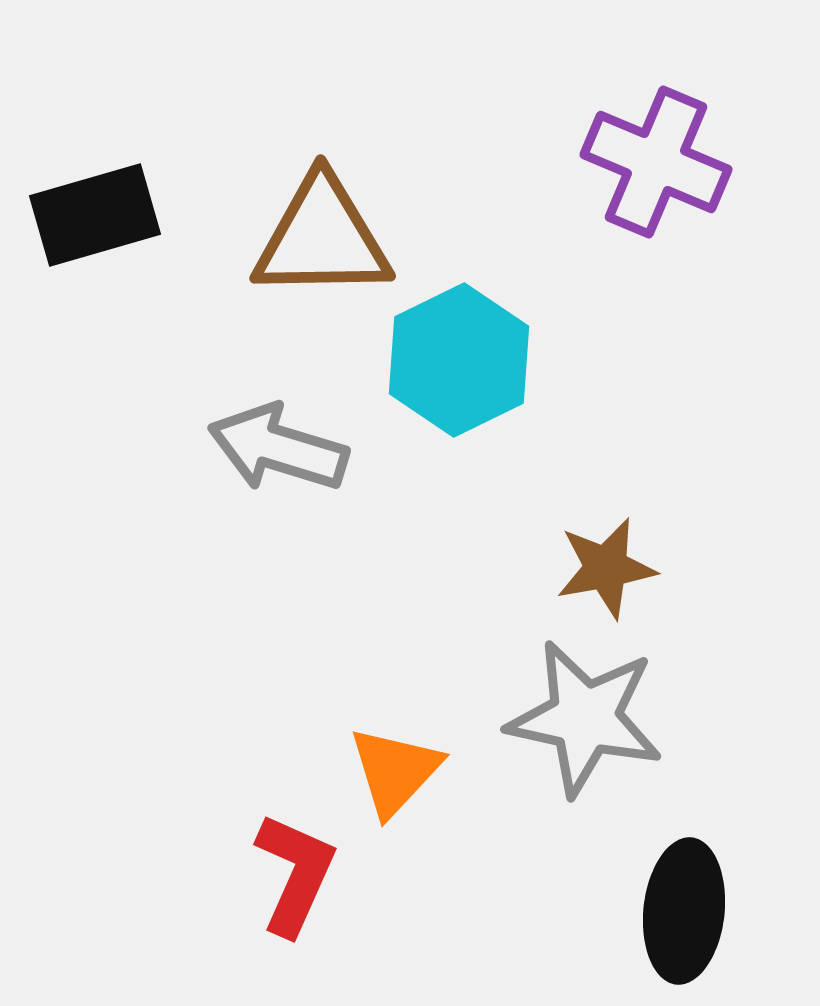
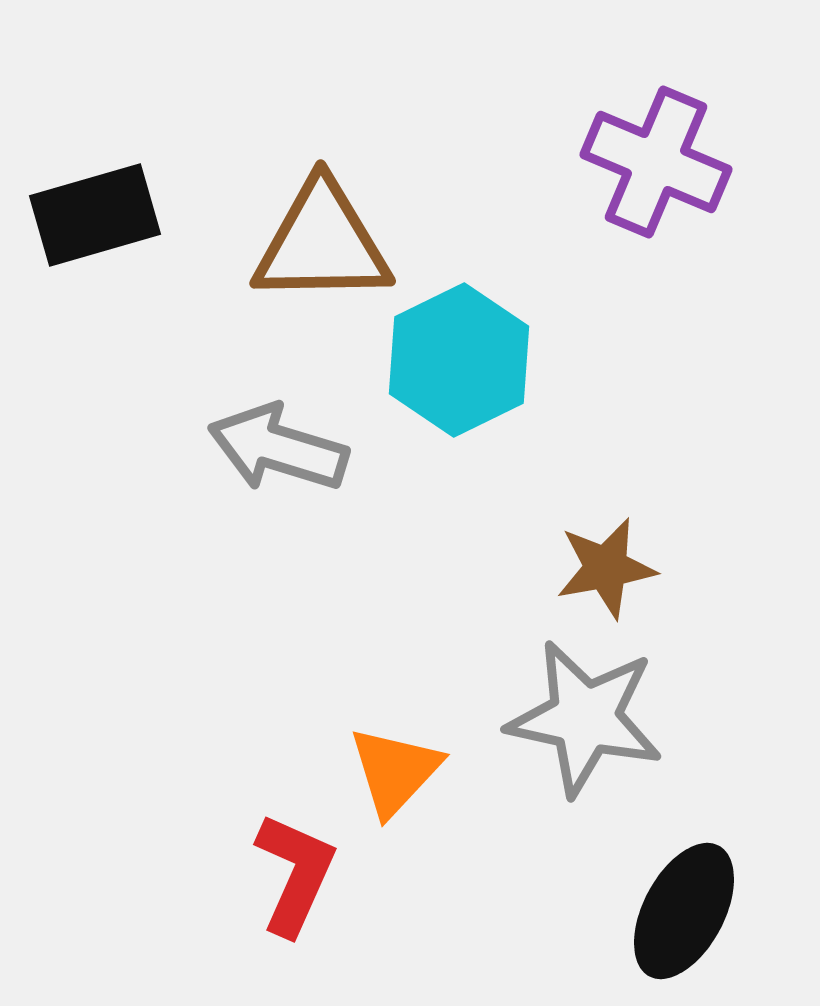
brown triangle: moved 5 px down
black ellipse: rotated 22 degrees clockwise
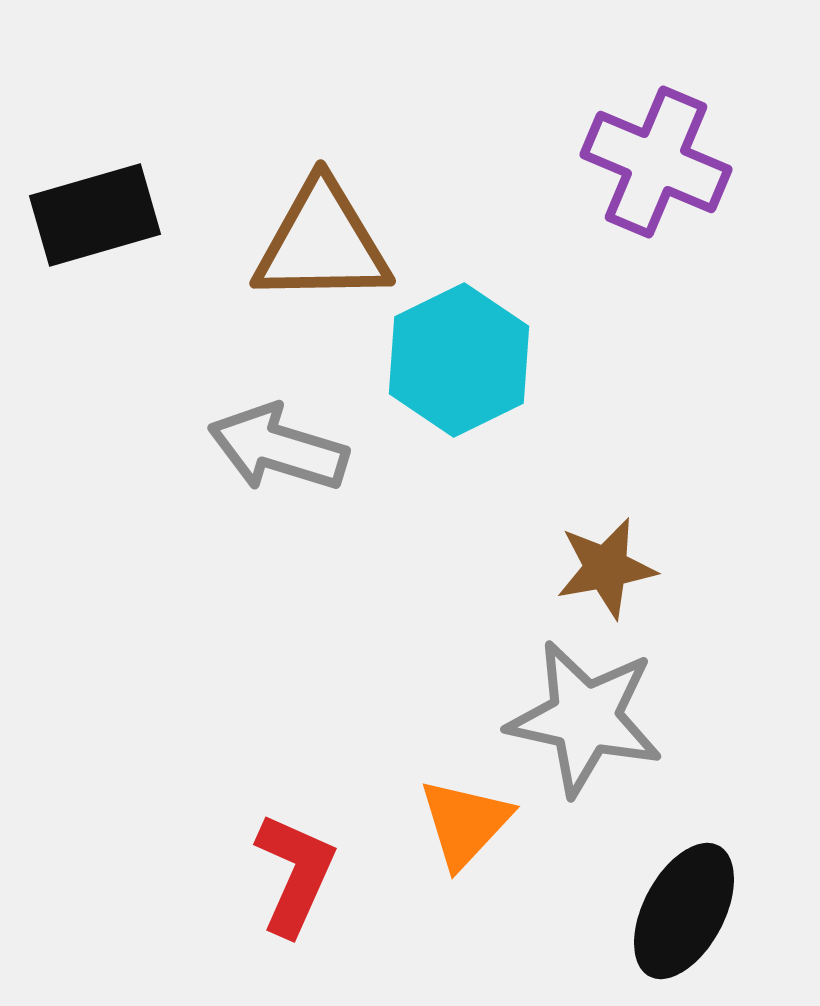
orange triangle: moved 70 px right, 52 px down
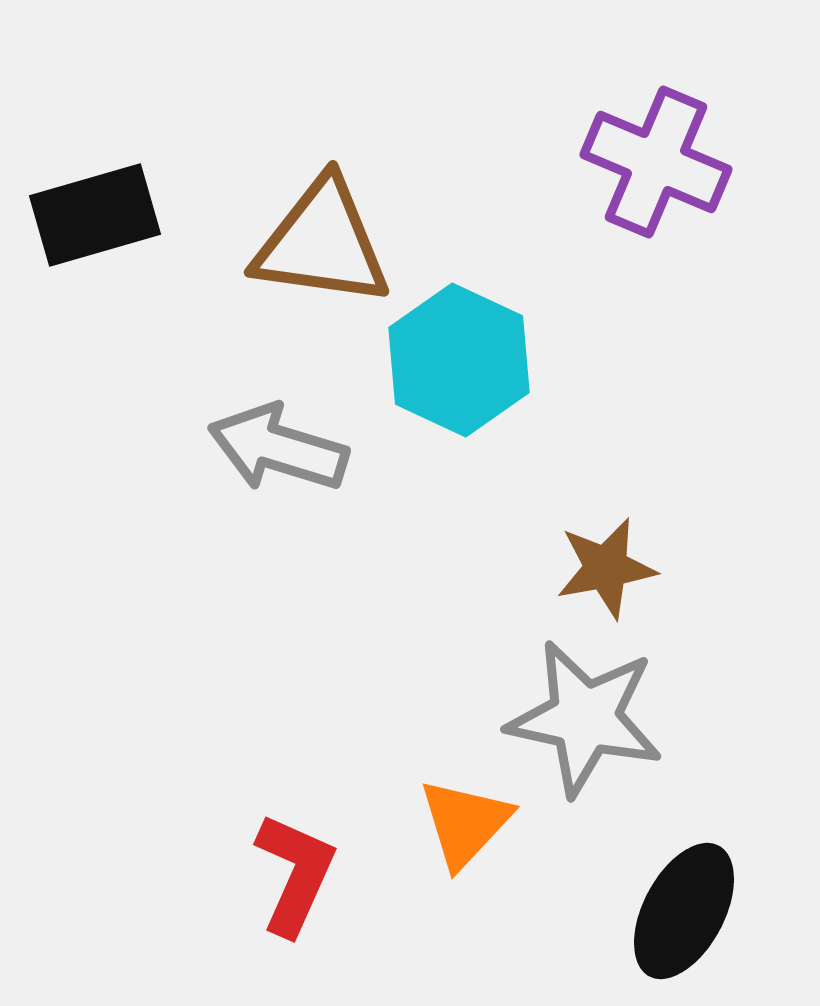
brown triangle: rotated 9 degrees clockwise
cyan hexagon: rotated 9 degrees counterclockwise
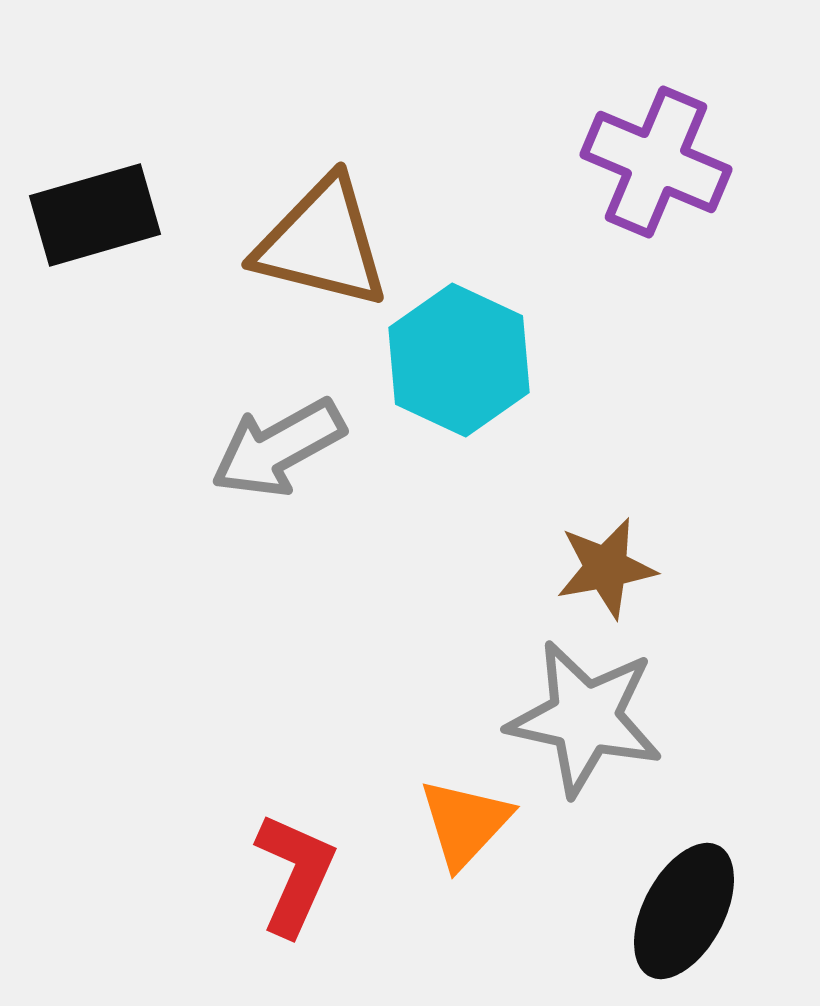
brown triangle: rotated 6 degrees clockwise
gray arrow: rotated 46 degrees counterclockwise
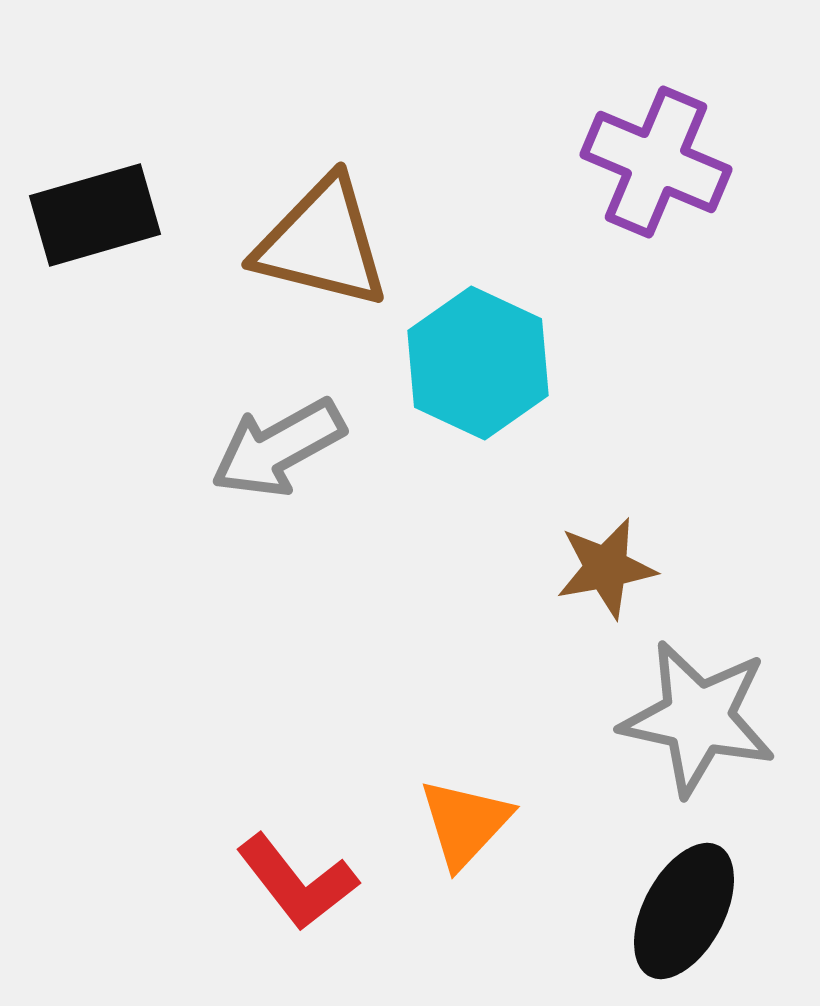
cyan hexagon: moved 19 px right, 3 px down
gray star: moved 113 px right
red L-shape: moved 2 px right, 8 px down; rotated 118 degrees clockwise
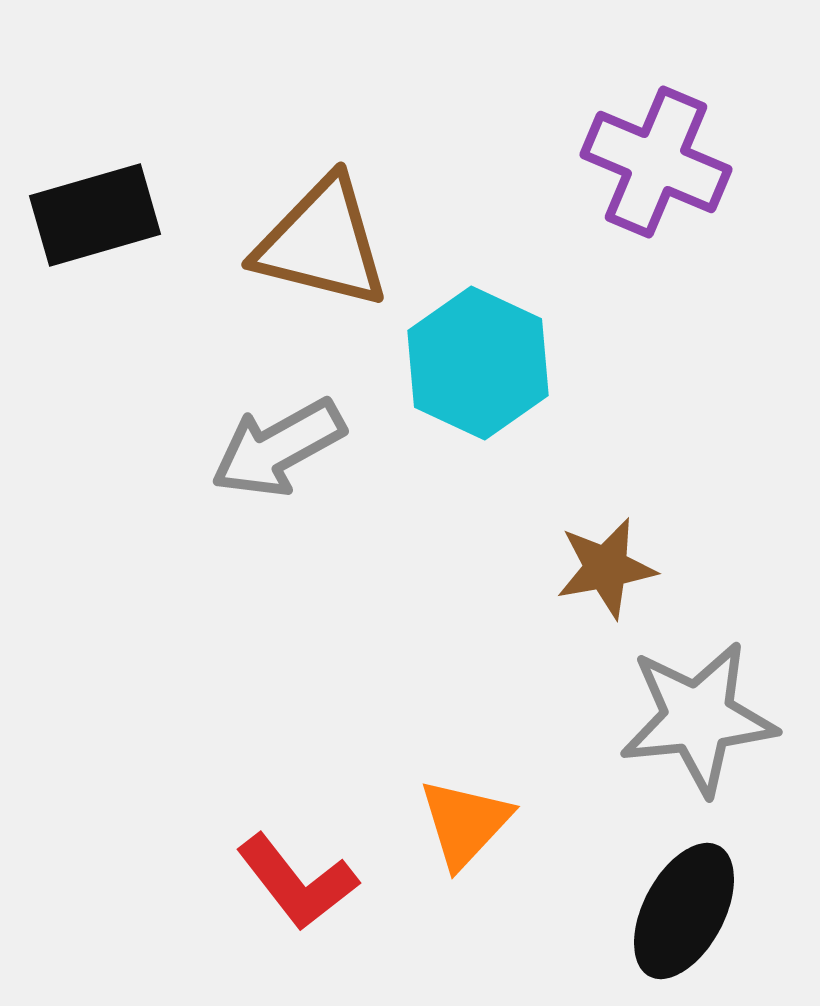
gray star: rotated 18 degrees counterclockwise
